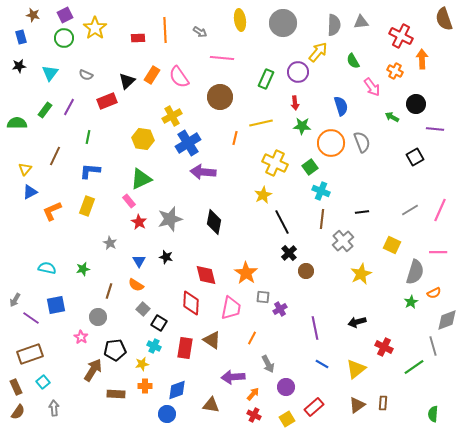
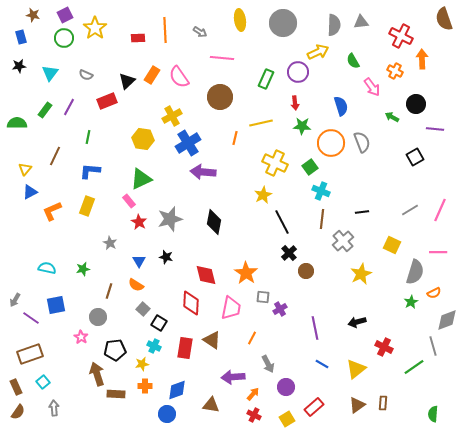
yellow arrow at (318, 52): rotated 25 degrees clockwise
brown arrow at (93, 370): moved 4 px right, 4 px down; rotated 50 degrees counterclockwise
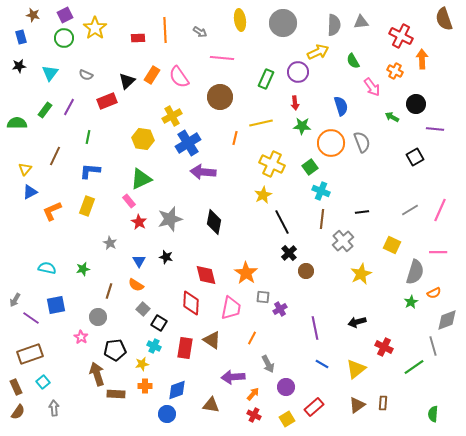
yellow cross at (275, 163): moved 3 px left, 1 px down
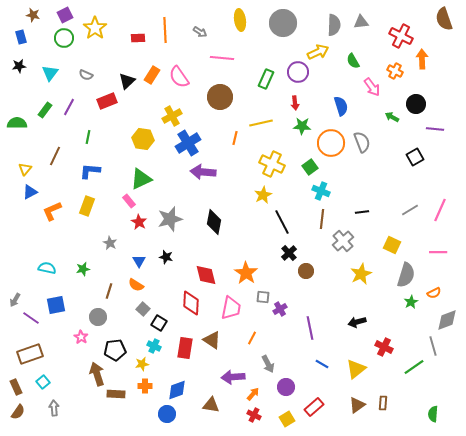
gray semicircle at (415, 272): moved 9 px left, 3 px down
purple line at (315, 328): moved 5 px left
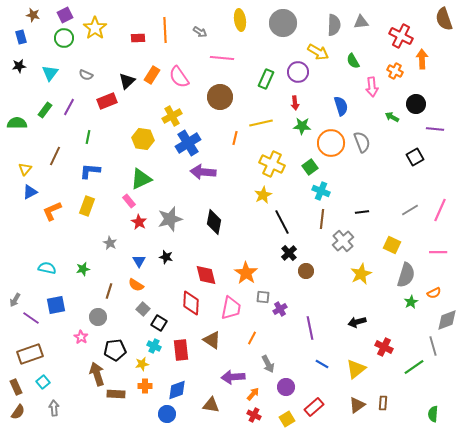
yellow arrow at (318, 52): rotated 55 degrees clockwise
pink arrow at (372, 87): rotated 30 degrees clockwise
red rectangle at (185, 348): moved 4 px left, 2 px down; rotated 15 degrees counterclockwise
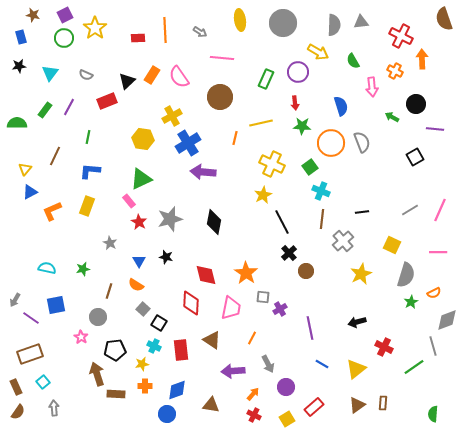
purple arrow at (233, 377): moved 6 px up
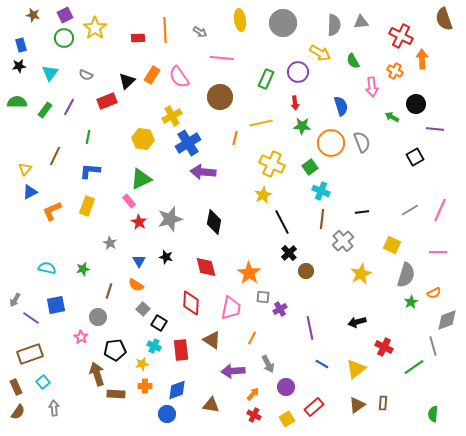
blue rectangle at (21, 37): moved 8 px down
yellow arrow at (318, 52): moved 2 px right, 1 px down
green semicircle at (17, 123): moved 21 px up
orange star at (246, 273): moved 3 px right
red diamond at (206, 275): moved 8 px up
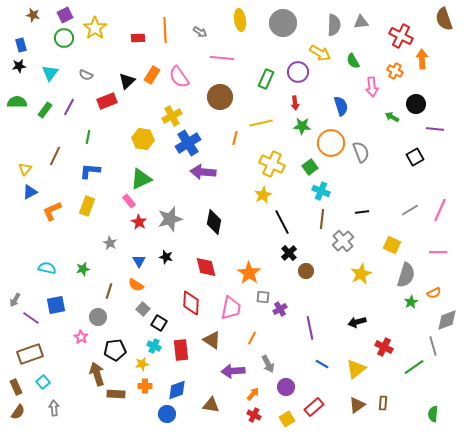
gray semicircle at (362, 142): moved 1 px left, 10 px down
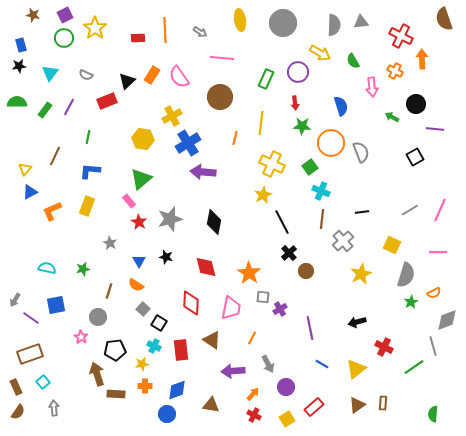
yellow line at (261, 123): rotated 70 degrees counterclockwise
green triangle at (141, 179): rotated 15 degrees counterclockwise
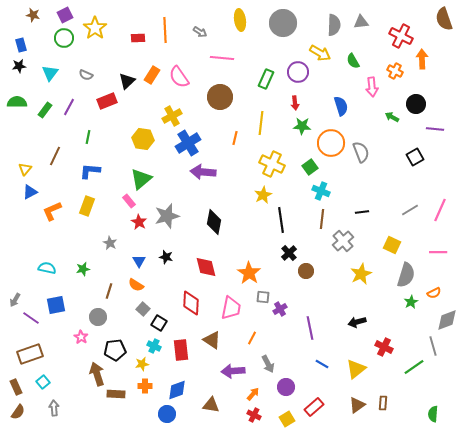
gray star at (170, 219): moved 3 px left, 3 px up
black line at (282, 222): moved 1 px left, 2 px up; rotated 20 degrees clockwise
